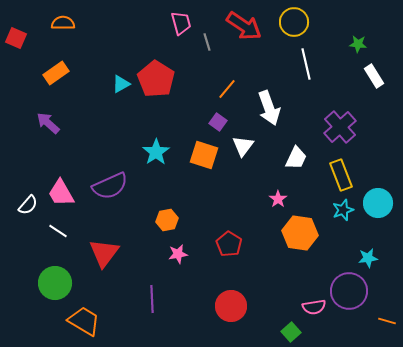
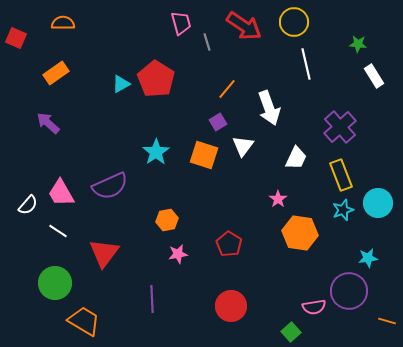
purple square at (218, 122): rotated 24 degrees clockwise
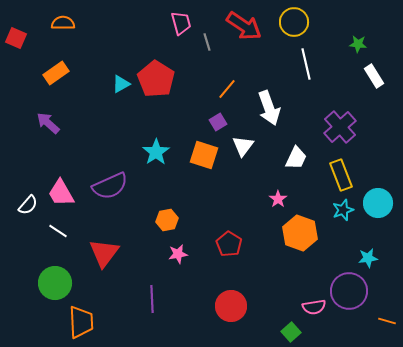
orange hexagon at (300, 233): rotated 12 degrees clockwise
orange trapezoid at (84, 321): moved 3 px left, 1 px down; rotated 56 degrees clockwise
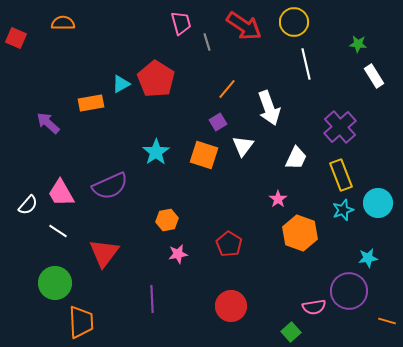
orange rectangle at (56, 73): moved 35 px right, 30 px down; rotated 25 degrees clockwise
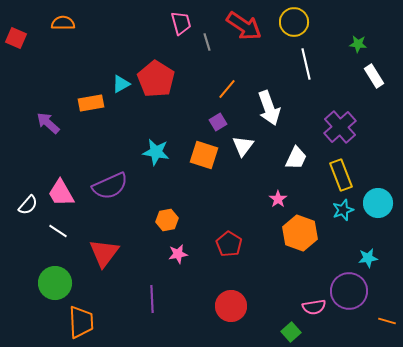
cyan star at (156, 152): rotated 28 degrees counterclockwise
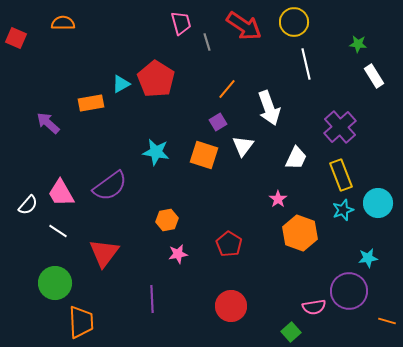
purple semicircle at (110, 186): rotated 12 degrees counterclockwise
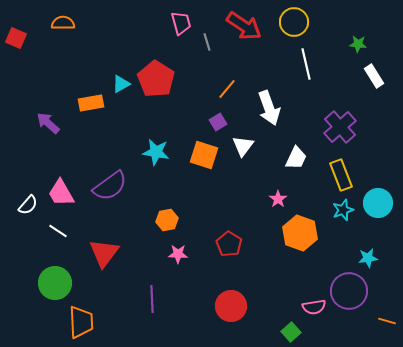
pink star at (178, 254): rotated 12 degrees clockwise
